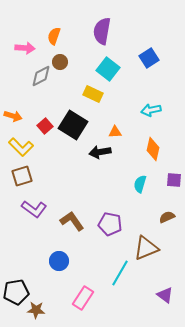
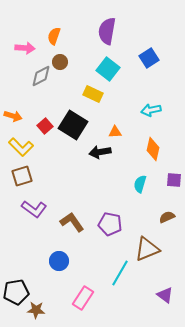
purple semicircle: moved 5 px right
brown L-shape: moved 1 px down
brown triangle: moved 1 px right, 1 px down
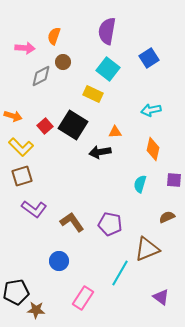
brown circle: moved 3 px right
purple triangle: moved 4 px left, 2 px down
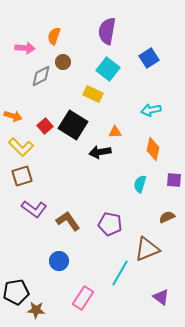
brown L-shape: moved 4 px left, 1 px up
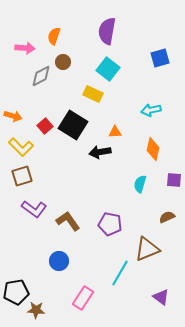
blue square: moved 11 px right; rotated 18 degrees clockwise
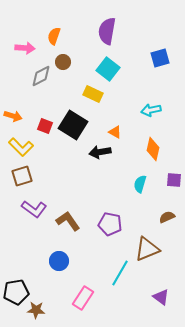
red square: rotated 28 degrees counterclockwise
orange triangle: rotated 32 degrees clockwise
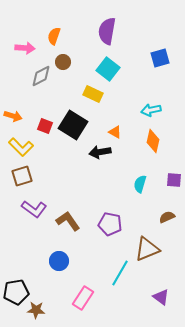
orange diamond: moved 8 px up
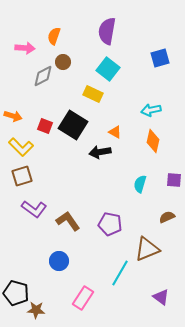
gray diamond: moved 2 px right
black pentagon: moved 1 px down; rotated 25 degrees clockwise
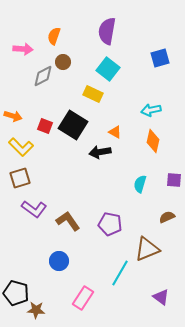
pink arrow: moved 2 px left, 1 px down
brown square: moved 2 px left, 2 px down
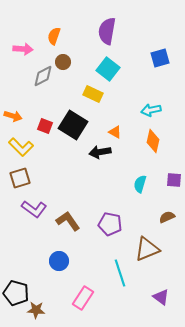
cyan line: rotated 48 degrees counterclockwise
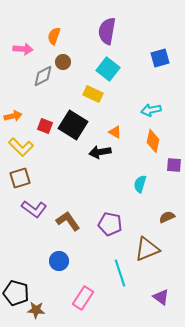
orange arrow: rotated 30 degrees counterclockwise
purple square: moved 15 px up
